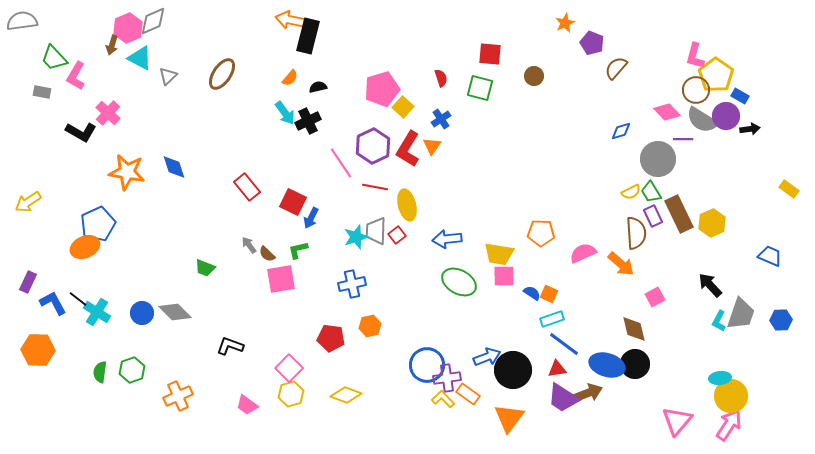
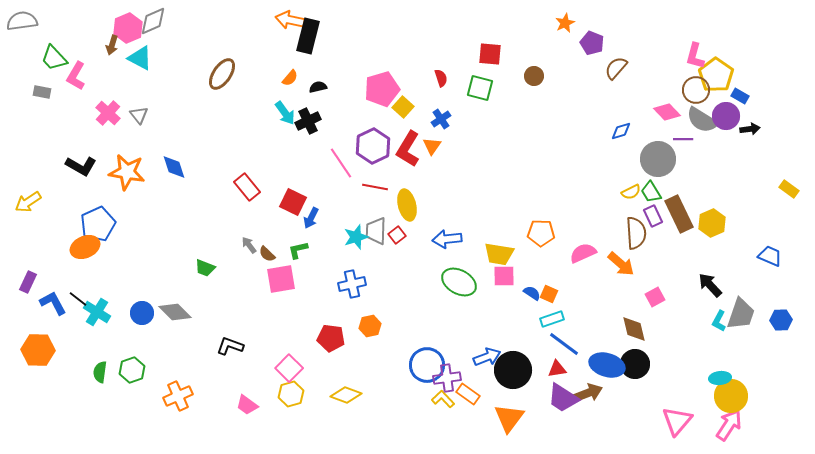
gray triangle at (168, 76): moved 29 px left, 39 px down; rotated 24 degrees counterclockwise
black L-shape at (81, 132): moved 34 px down
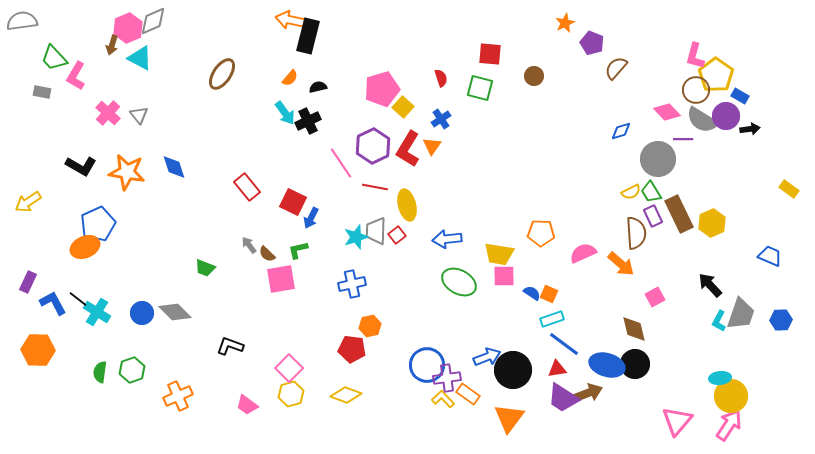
red pentagon at (331, 338): moved 21 px right, 11 px down
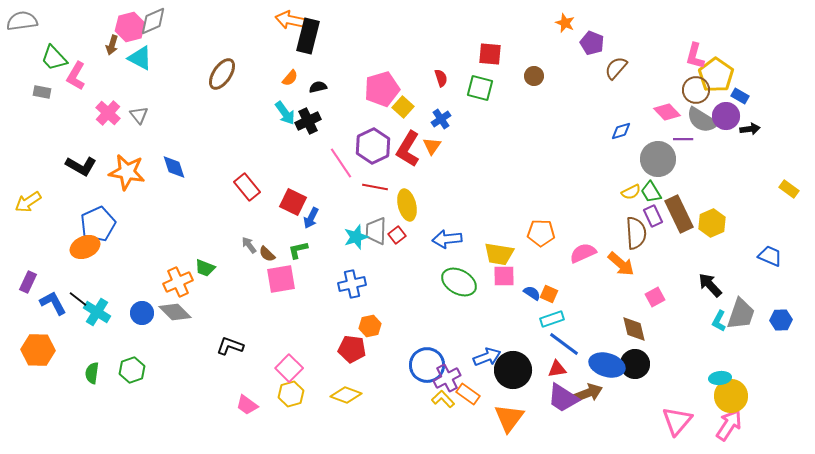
orange star at (565, 23): rotated 24 degrees counterclockwise
pink hexagon at (128, 28): moved 2 px right, 1 px up; rotated 8 degrees clockwise
green semicircle at (100, 372): moved 8 px left, 1 px down
purple cross at (447, 378): rotated 20 degrees counterclockwise
orange cross at (178, 396): moved 114 px up
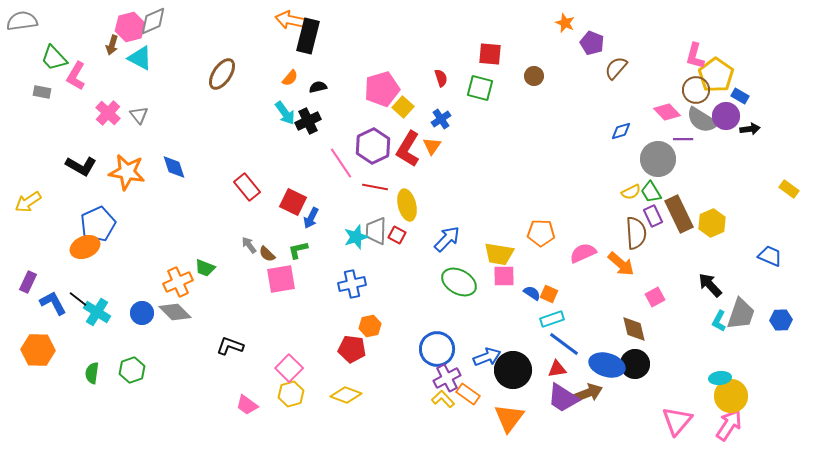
red square at (397, 235): rotated 24 degrees counterclockwise
blue arrow at (447, 239): rotated 140 degrees clockwise
blue circle at (427, 365): moved 10 px right, 16 px up
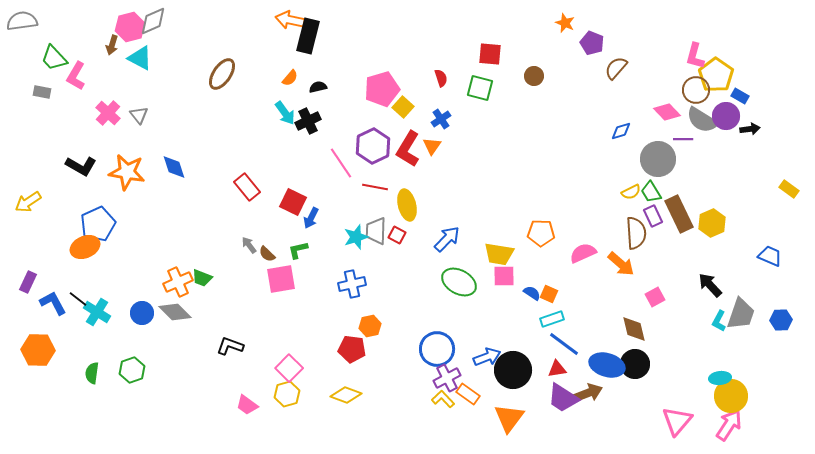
green trapezoid at (205, 268): moved 3 px left, 10 px down
yellow hexagon at (291, 394): moved 4 px left
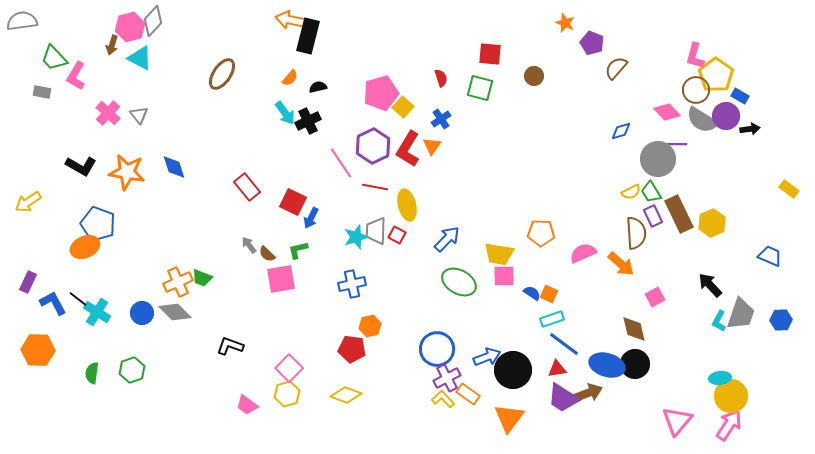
gray diamond at (153, 21): rotated 24 degrees counterclockwise
pink pentagon at (382, 89): moved 1 px left, 4 px down
purple line at (683, 139): moved 6 px left, 5 px down
blue pentagon at (98, 224): rotated 28 degrees counterclockwise
